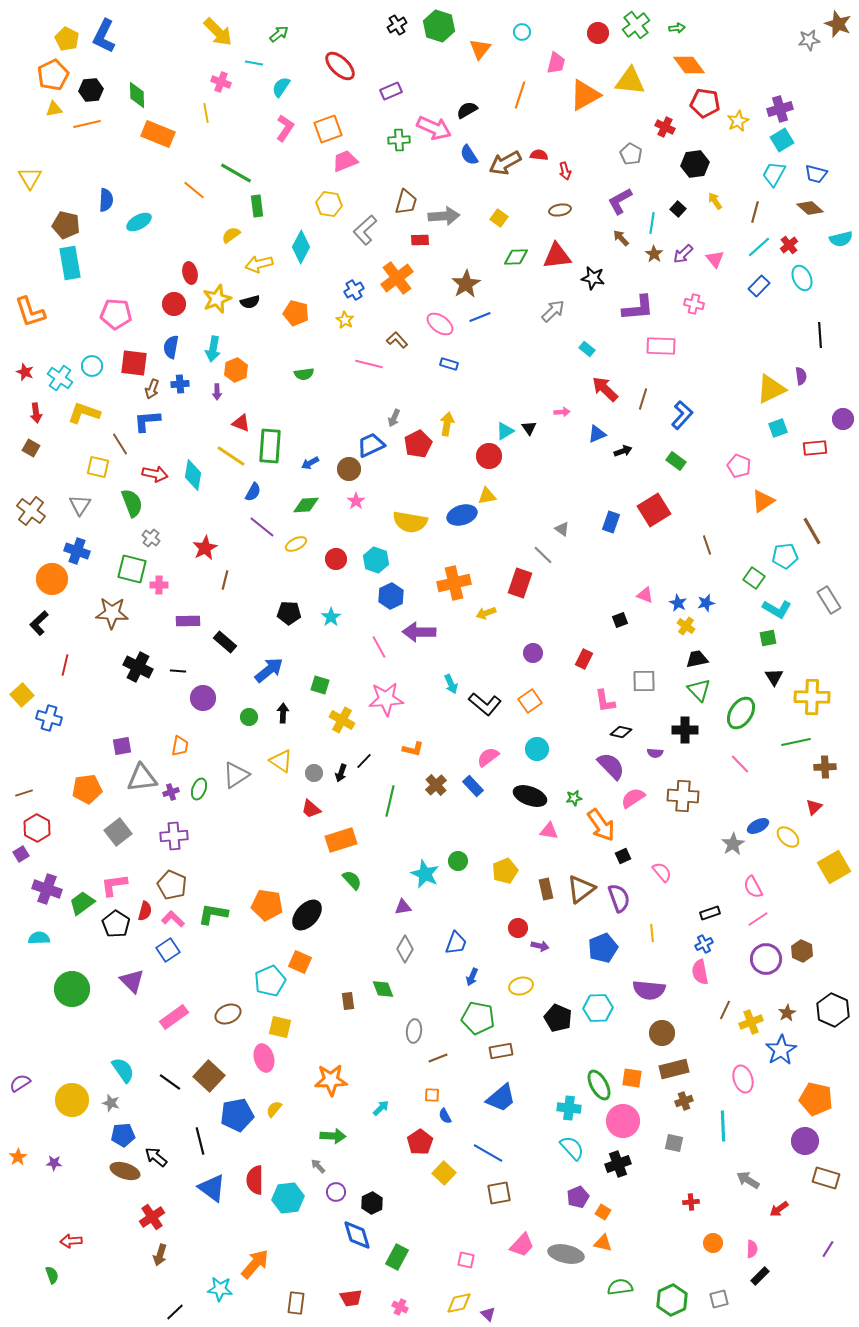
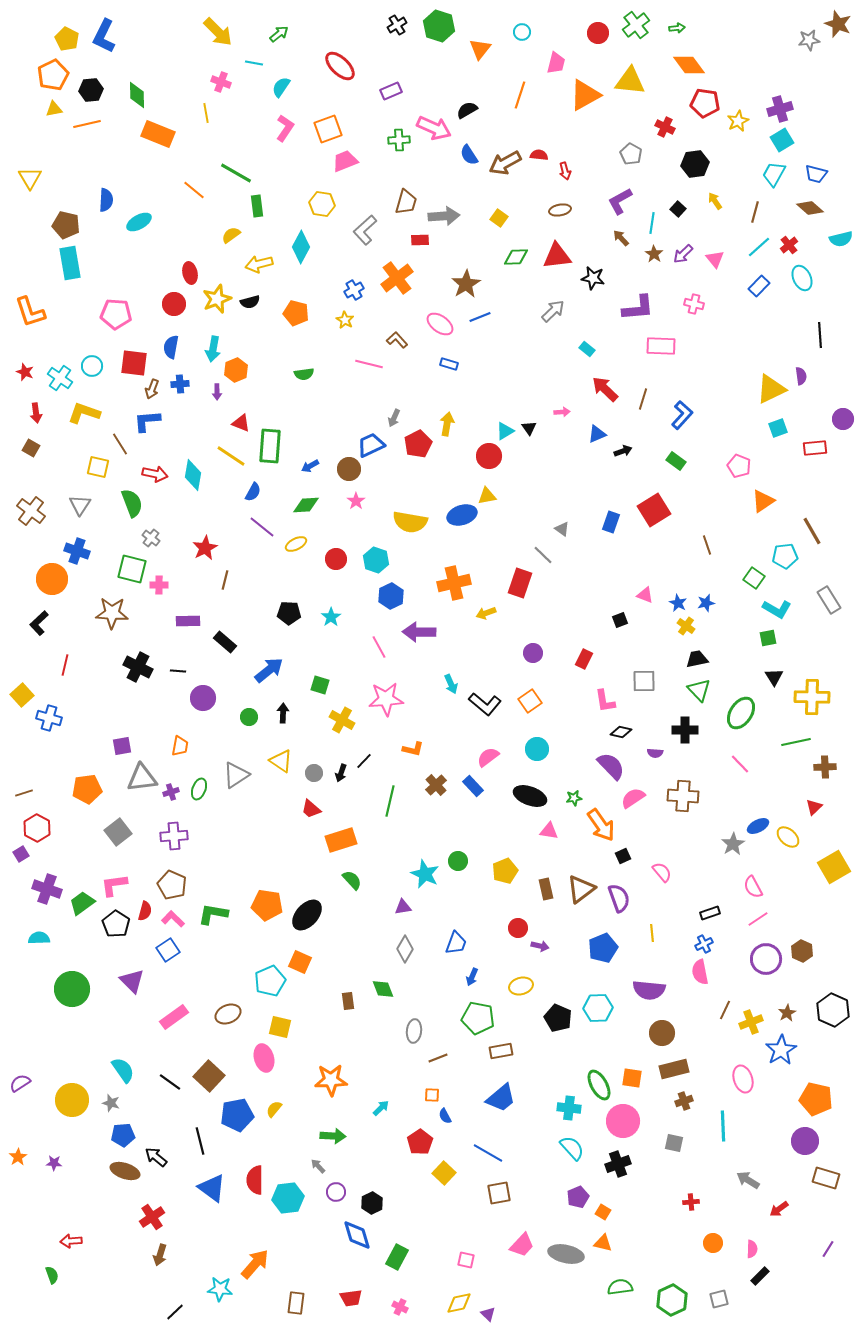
yellow hexagon at (329, 204): moved 7 px left
blue arrow at (310, 463): moved 3 px down
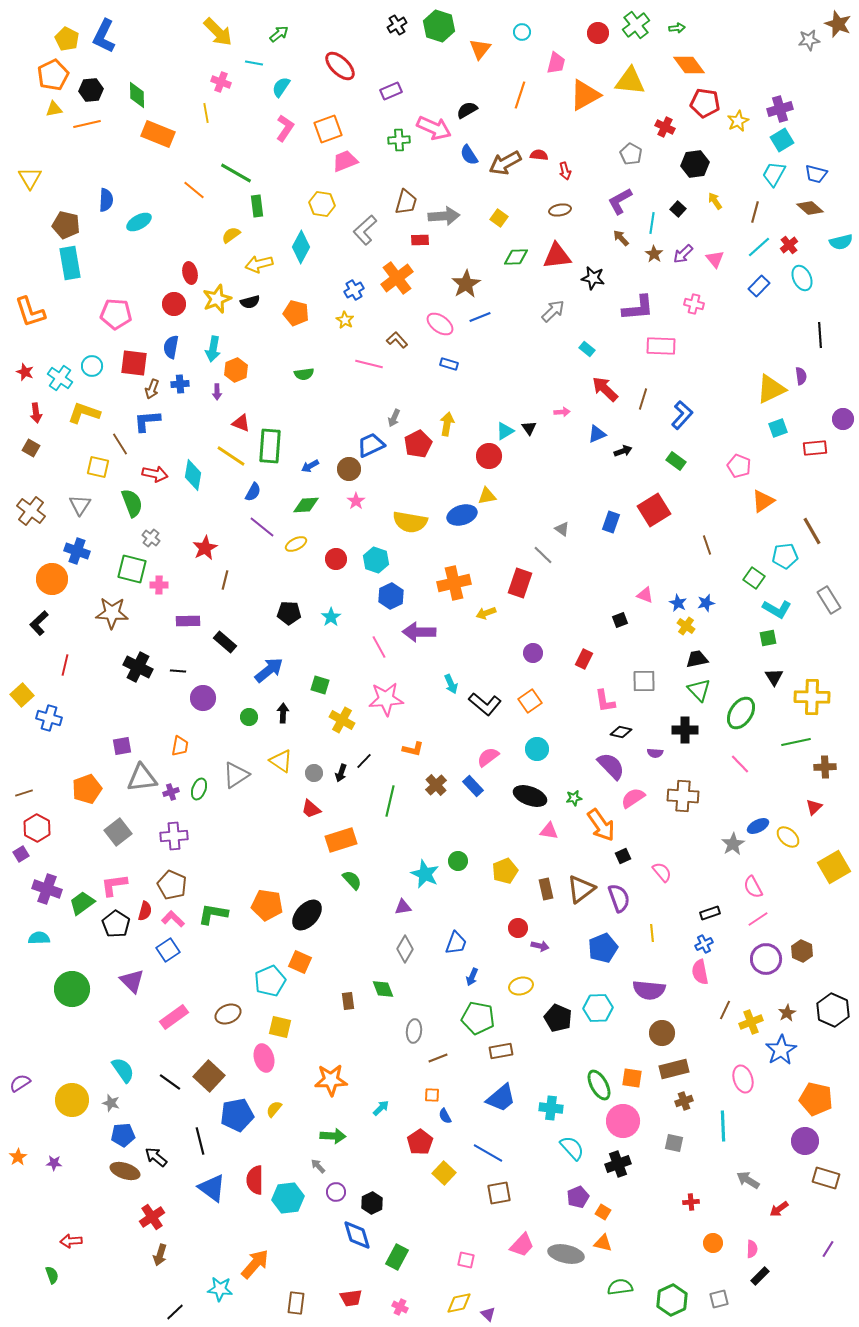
cyan semicircle at (841, 239): moved 3 px down
orange pentagon at (87, 789): rotated 12 degrees counterclockwise
cyan cross at (569, 1108): moved 18 px left
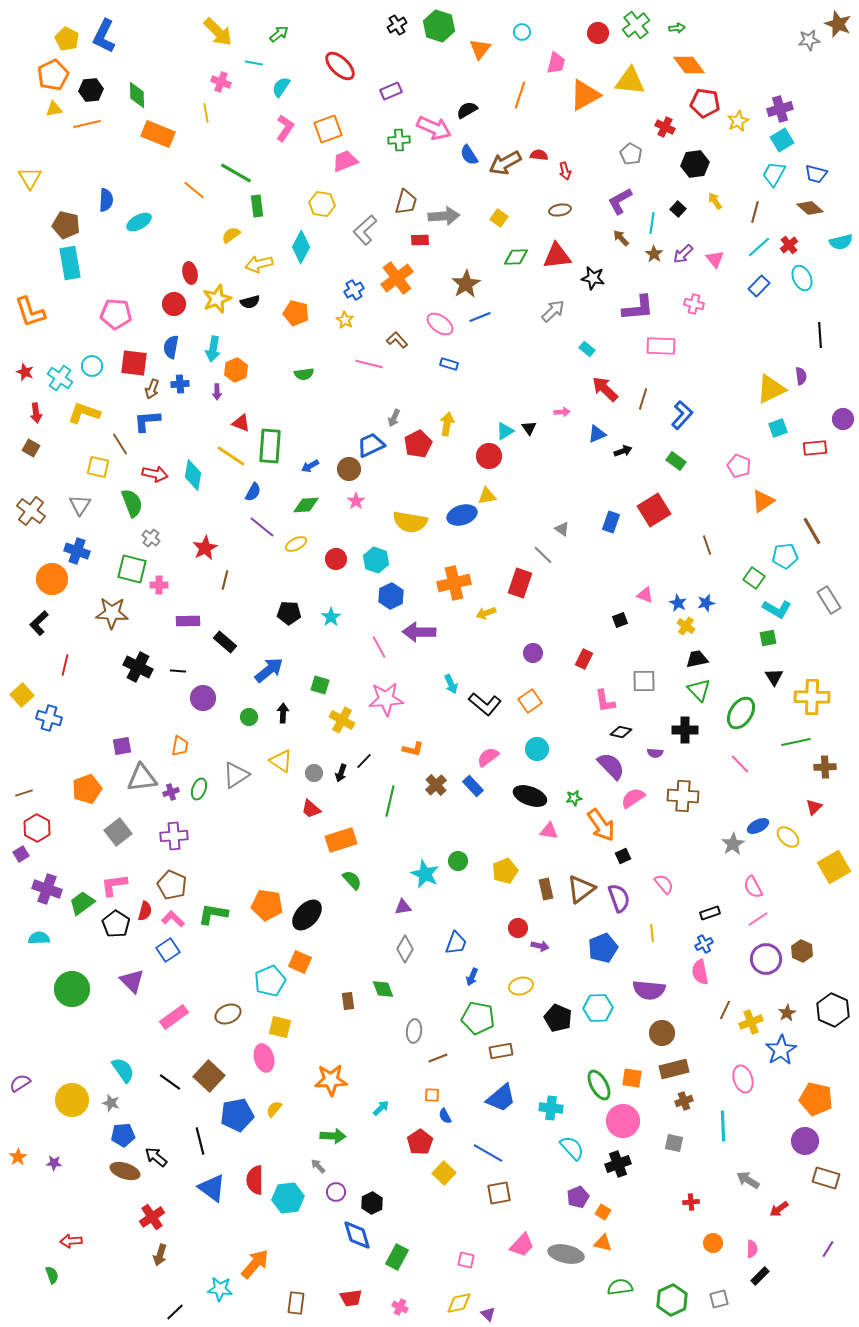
pink semicircle at (662, 872): moved 2 px right, 12 px down
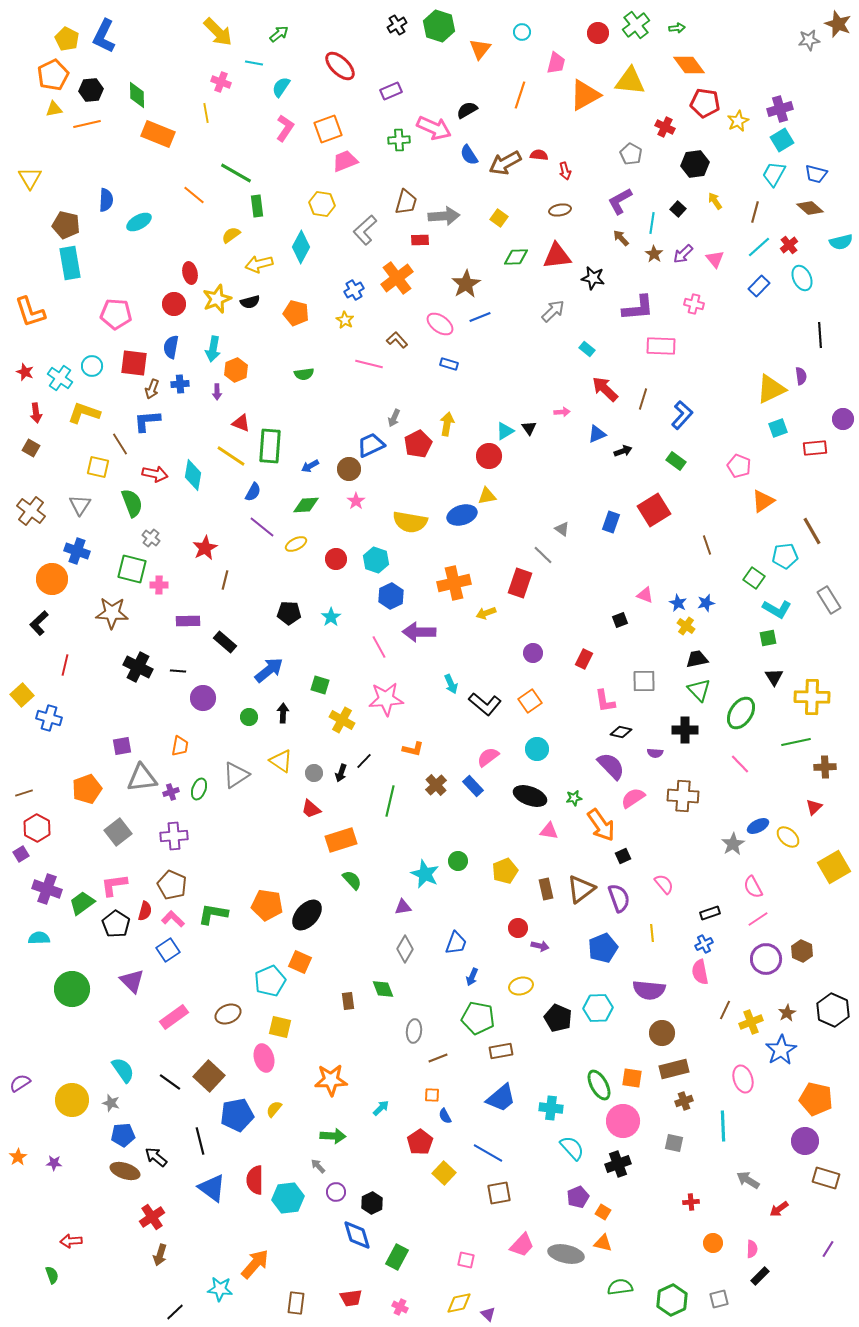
orange line at (194, 190): moved 5 px down
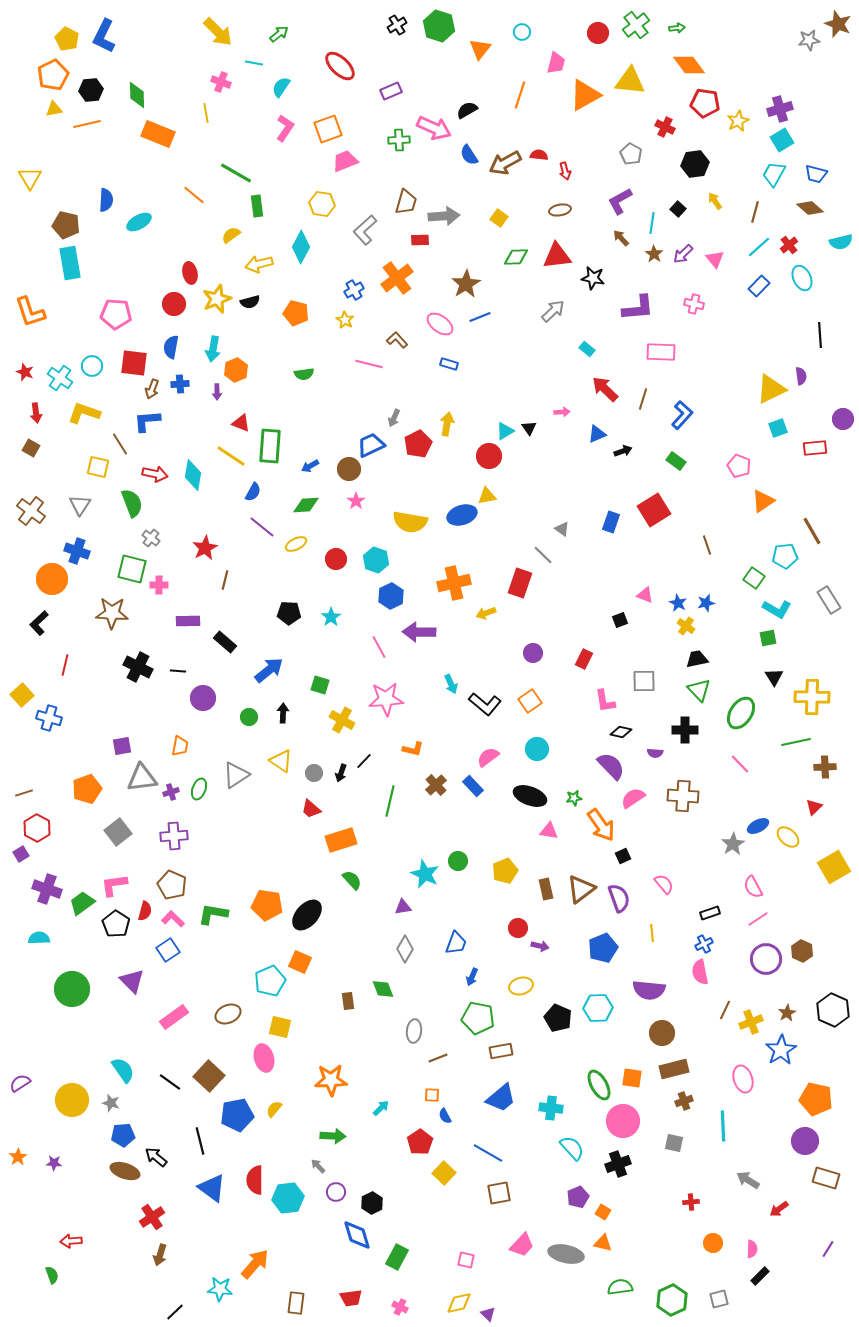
pink rectangle at (661, 346): moved 6 px down
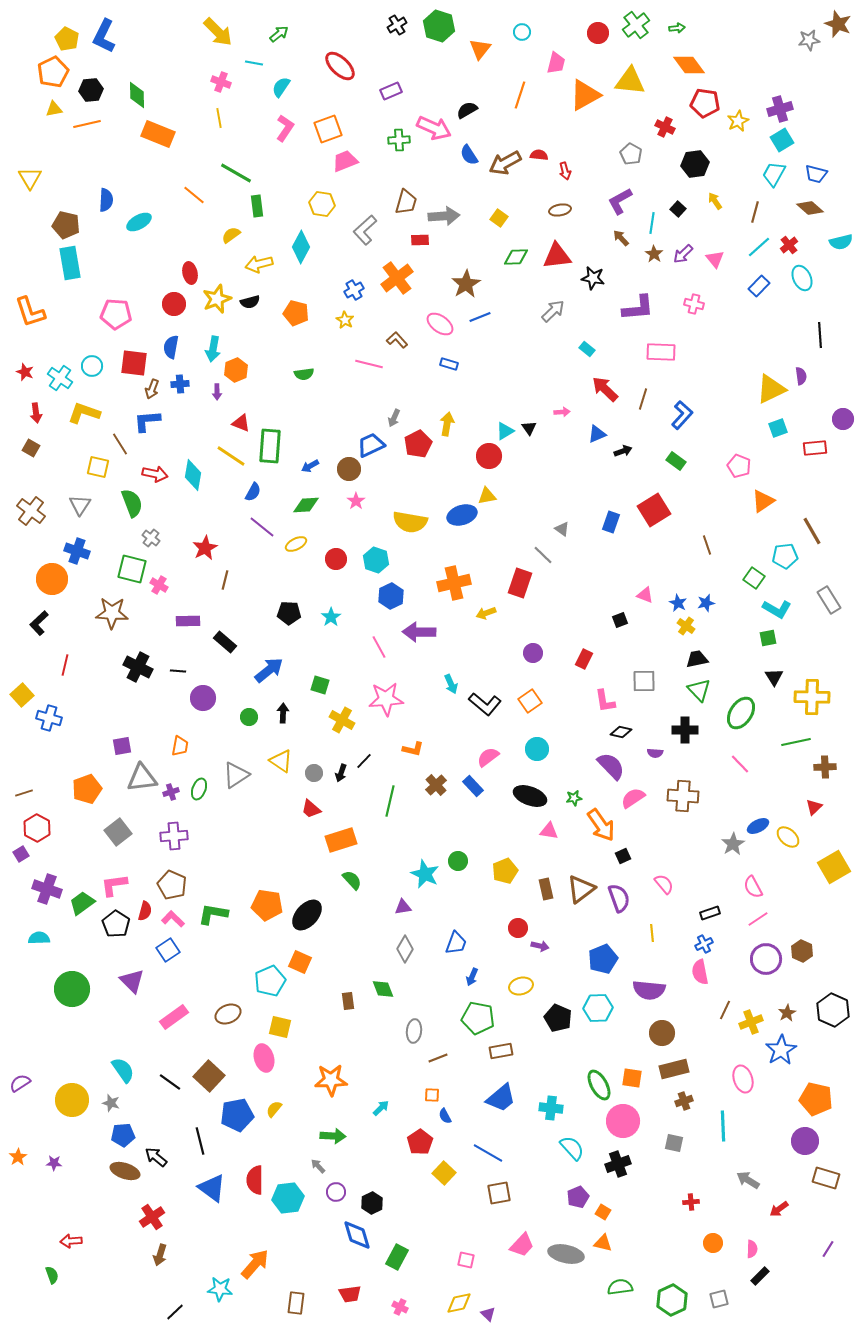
orange pentagon at (53, 75): moved 3 px up
yellow line at (206, 113): moved 13 px right, 5 px down
pink cross at (159, 585): rotated 30 degrees clockwise
blue pentagon at (603, 948): moved 11 px down
red trapezoid at (351, 1298): moved 1 px left, 4 px up
